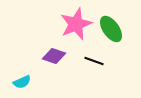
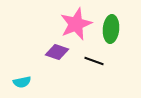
green ellipse: rotated 40 degrees clockwise
purple diamond: moved 3 px right, 4 px up
cyan semicircle: rotated 12 degrees clockwise
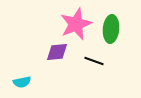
purple diamond: rotated 25 degrees counterclockwise
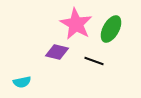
pink star: rotated 20 degrees counterclockwise
green ellipse: rotated 24 degrees clockwise
purple diamond: rotated 20 degrees clockwise
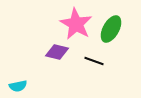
cyan semicircle: moved 4 px left, 4 px down
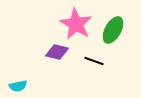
green ellipse: moved 2 px right, 1 px down
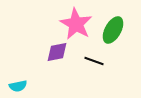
purple diamond: rotated 25 degrees counterclockwise
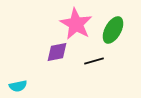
black line: rotated 36 degrees counterclockwise
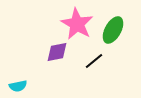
pink star: moved 1 px right
black line: rotated 24 degrees counterclockwise
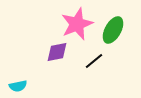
pink star: rotated 20 degrees clockwise
